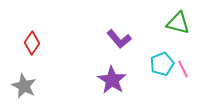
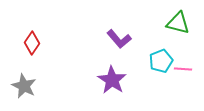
cyan pentagon: moved 1 px left, 3 px up
pink line: rotated 60 degrees counterclockwise
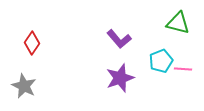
purple star: moved 8 px right, 2 px up; rotated 20 degrees clockwise
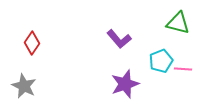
purple star: moved 5 px right, 6 px down
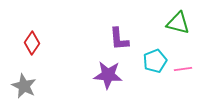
purple L-shape: rotated 35 degrees clockwise
cyan pentagon: moved 6 px left
pink line: rotated 12 degrees counterclockwise
purple star: moved 17 px left, 9 px up; rotated 24 degrees clockwise
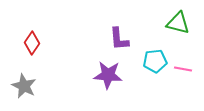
cyan pentagon: rotated 15 degrees clockwise
pink line: rotated 18 degrees clockwise
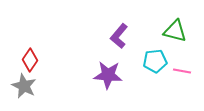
green triangle: moved 3 px left, 8 px down
purple L-shape: moved 3 px up; rotated 45 degrees clockwise
red diamond: moved 2 px left, 17 px down
pink line: moved 1 px left, 2 px down
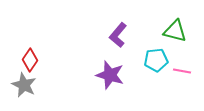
purple L-shape: moved 1 px left, 1 px up
cyan pentagon: moved 1 px right, 1 px up
purple star: moved 2 px right; rotated 12 degrees clockwise
gray star: moved 1 px up
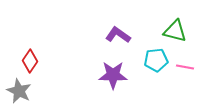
purple L-shape: rotated 85 degrees clockwise
red diamond: moved 1 px down
pink line: moved 3 px right, 4 px up
purple star: moved 3 px right; rotated 16 degrees counterclockwise
gray star: moved 5 px left, 6 px down
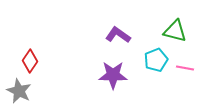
cyan pentagon: rotated 15 degrees counterclockwise
pink line: moved 1 px down
